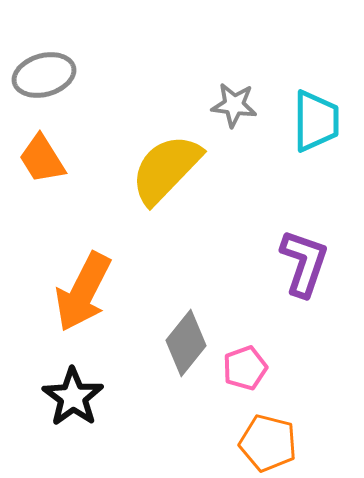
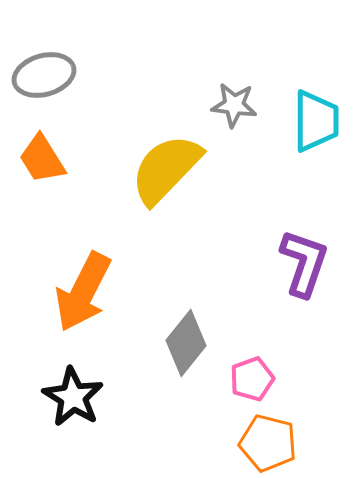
pink pentagon: moved 7 px right, 11 px down
black star: rotated 4 degrees counterclockwise
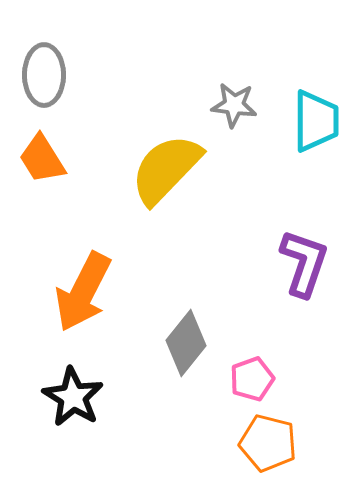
gray ellipse: rotated 74 degrees counterclockwise
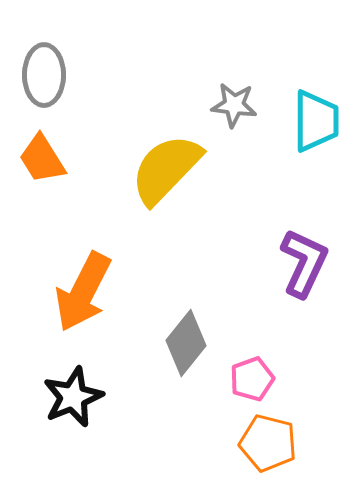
purple L-shape: rotated 6 degrees clockwise
black star: rotated 18 degrees clockwise
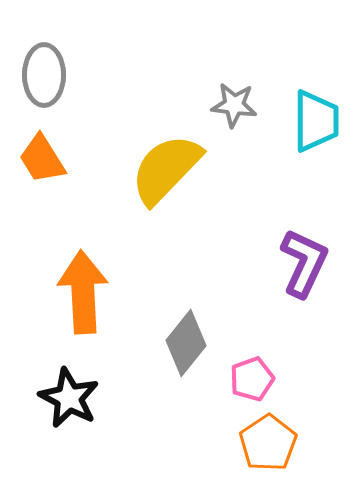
orange arrow: rotated 150 degrees clockwise
black star: moved 4 px left, 1 px down; rotated 22 degrees counterclockwise
orange pentagon: rotated 24 degrees clockwise
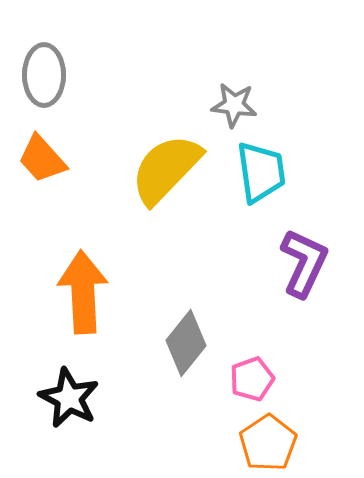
cyan trapezoid: moved 55 px left, 51 px down; rotated 8 degrees counterclockwise
orange trapezoid: rotated 10 degrees counterclockwise
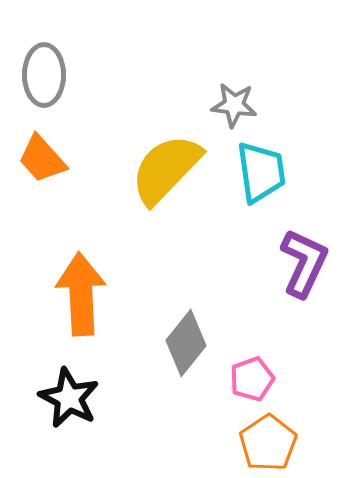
orange arrow: moved 2 px left, 2 px down
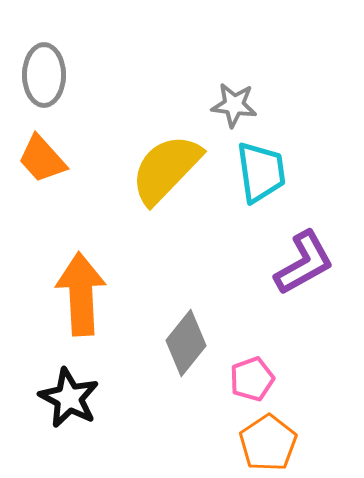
purple L-shape: rotated 36 degrees clockwise
